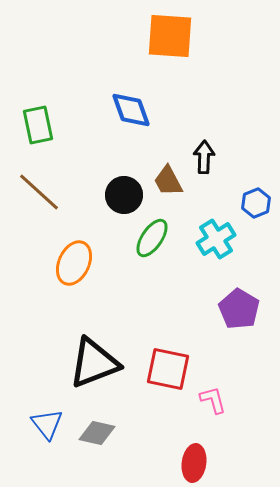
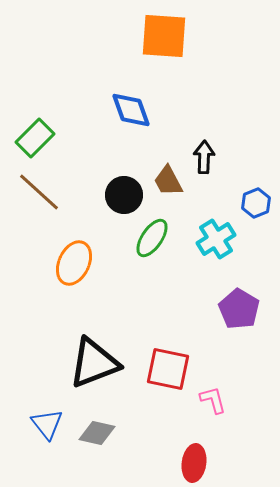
orange square: moved 6 px left
green rectangle: moved 3 px left, 13 px down; rotated 57 degrees clockwise
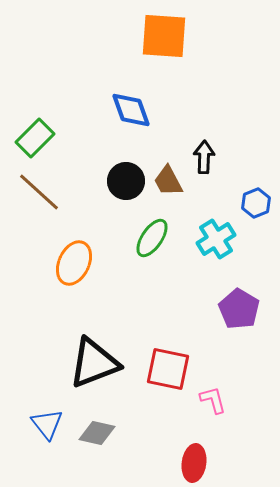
black circle: moved 2 px right, 14 px up
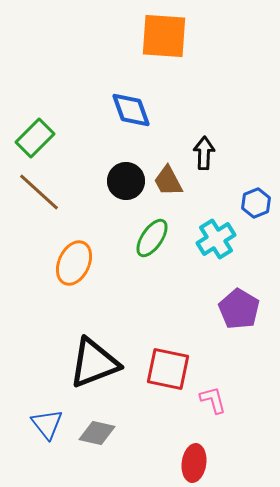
black arrow: moved 4 px up
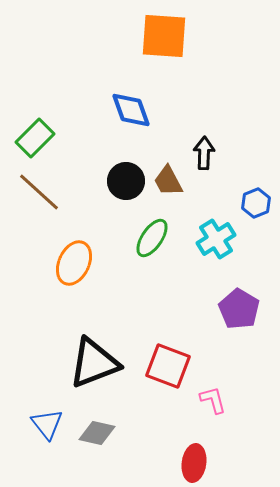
red square: moved 3 px up; rotated 9 degrees clockwise
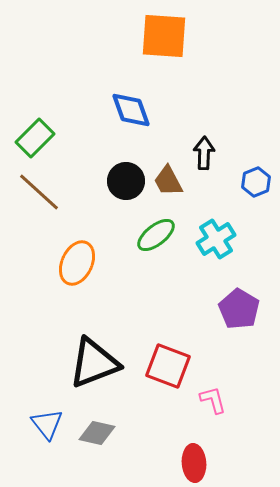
blue hexagon: moved 21 px up
green ellipse: moved 4 px right, 3 px up; rotated 18 degrees clockwise
orange ellipse: moved 3 px right
red ellipse: rotated 12 degrees counterclockwise
